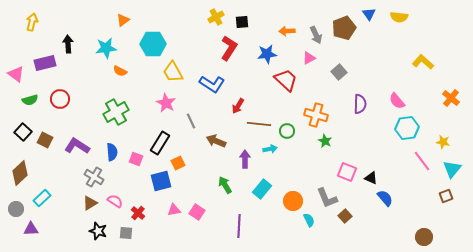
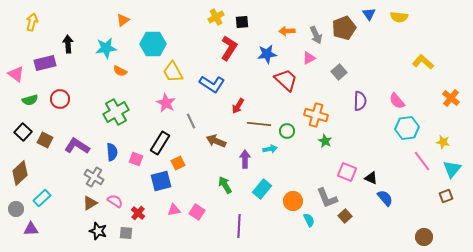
purple semicircle at (360, 104): moved 3 px up
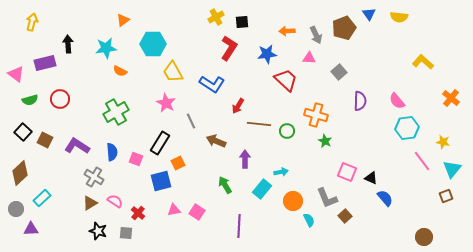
pink triangle at (309, 58): rotated 32 degrees clockwise
cyan arrow at (270, 149): moved 11 px right, 23 px down
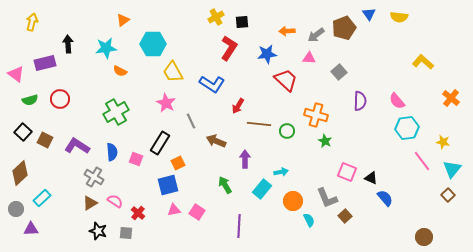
gray arrow at (316, 35): rotated 78 degrees clockwise
blue square at (161, 181): moved 7 px right, 4 px down
brown square at (446, 196): moved 2 px right, 1 px up; rotated 24 degrees counterclockwise
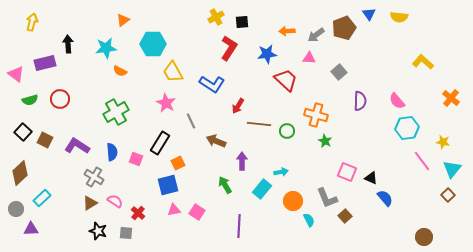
purple arrow at (245, 159): moved 3 px left, 2 px down
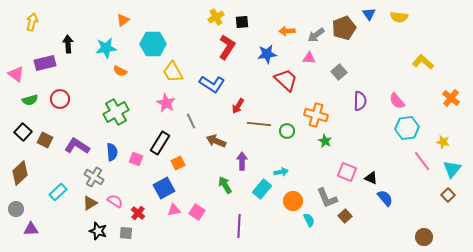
red L-shape at (229, 48): moved 2 px left, 1 px up
blue square at (168, 185): moved 4 px left, 3 px down; rotated 15 degrees counterclockwise
cyan rectangle at (42, 198): moved 16 px right, 6 px up
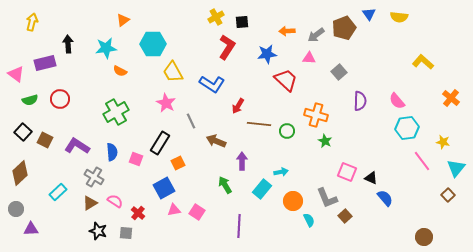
cyan triangle at (452, 169): moved 4 px right, 1 px up
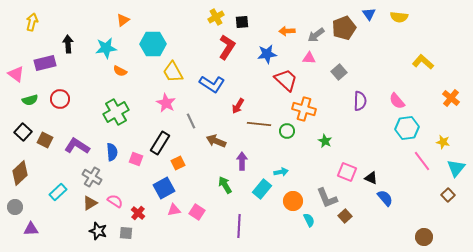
orange cross at (316, 115): moved 12 px left, 6 px up
gray cross at (94, 177): moved 2 px left
gray circle at (16, 209): moved 1 px left, 2 px up
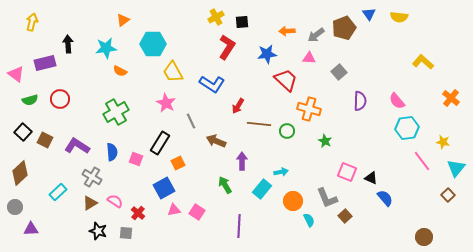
orange cross at (304, 109): moved 5 px right
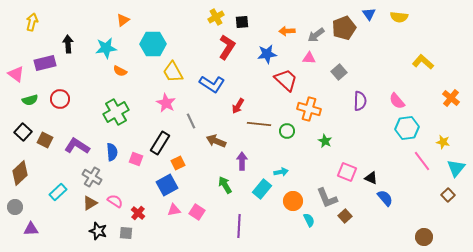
blue square at (164, 188): moved 3 px right, 3 px up
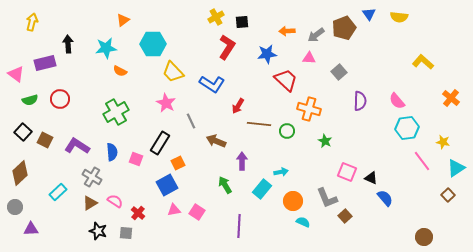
yellow trapezoid at (173, 72): rotated 15 degrees counterclockwise
cyan triangle at (456, 168): rotated 18 degrees clockwise
cyan semicircle at (309, 220): moved 6 px left, 2 px down; rotated 40 degrees counterclockwise
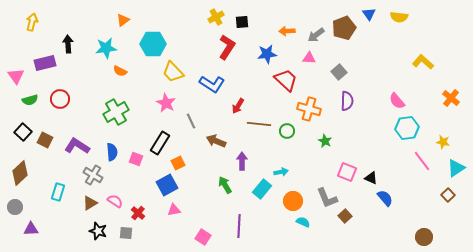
pink triangle at (16, 74): moved 2 px down; rotated 18 degrees clockwise
purple semicircle at (360, 101): moved 13 px left
gray cross at (92, 177): moved 1 px right, 2 px up
cyan rectangle at (58, 192): rotated 30 degrees counterclockwise
pink square at (197, 212): moved 6 px right, 25 px down
